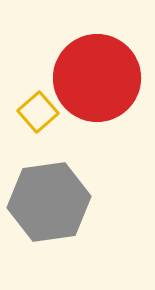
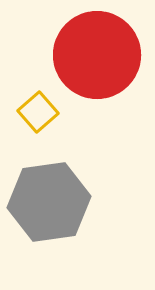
red circle: moved 23 px up
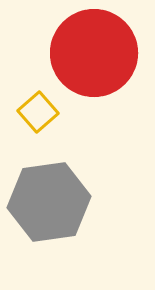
red circle: moved 3 px left, 2 px up
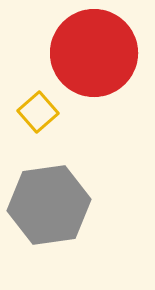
gray hexagon: moved 3 px down
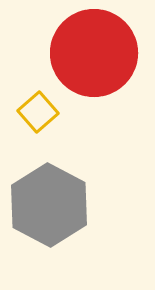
gray hexagon: rotated 24 degrees counterclockwise
